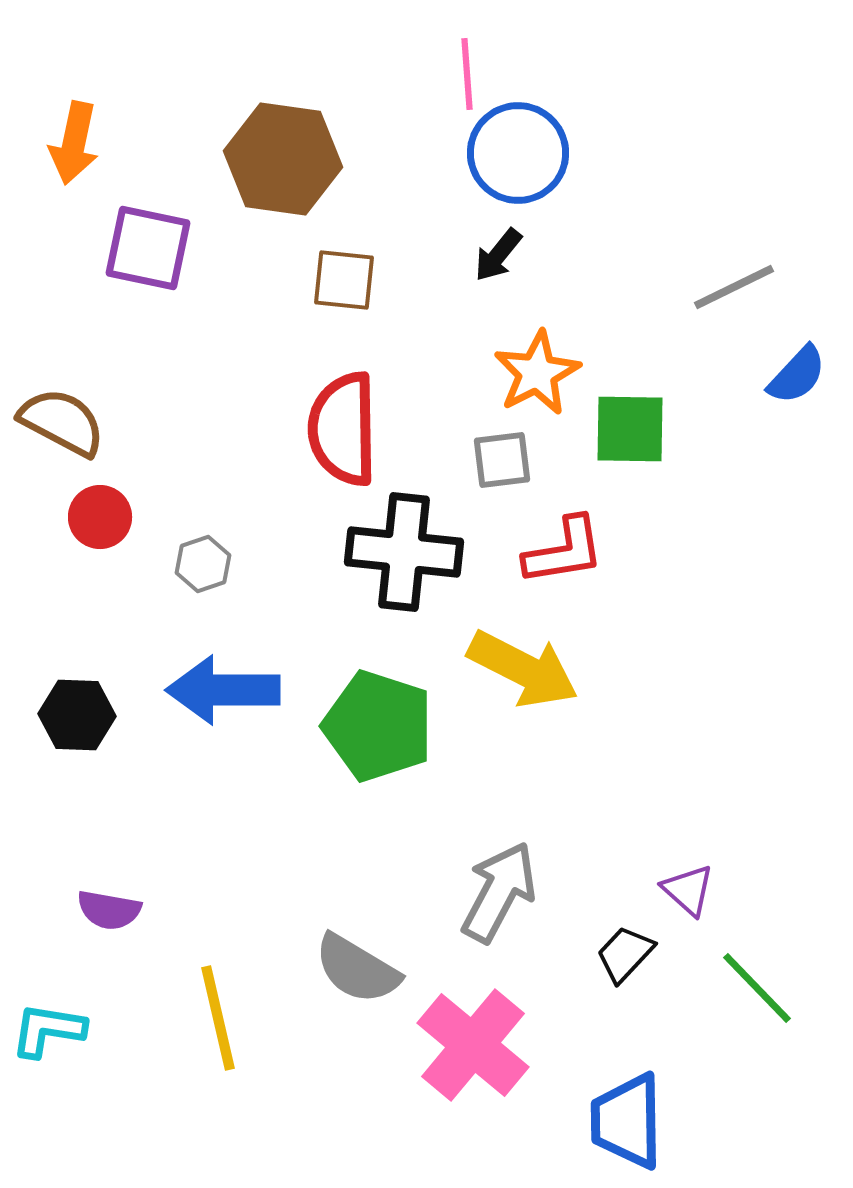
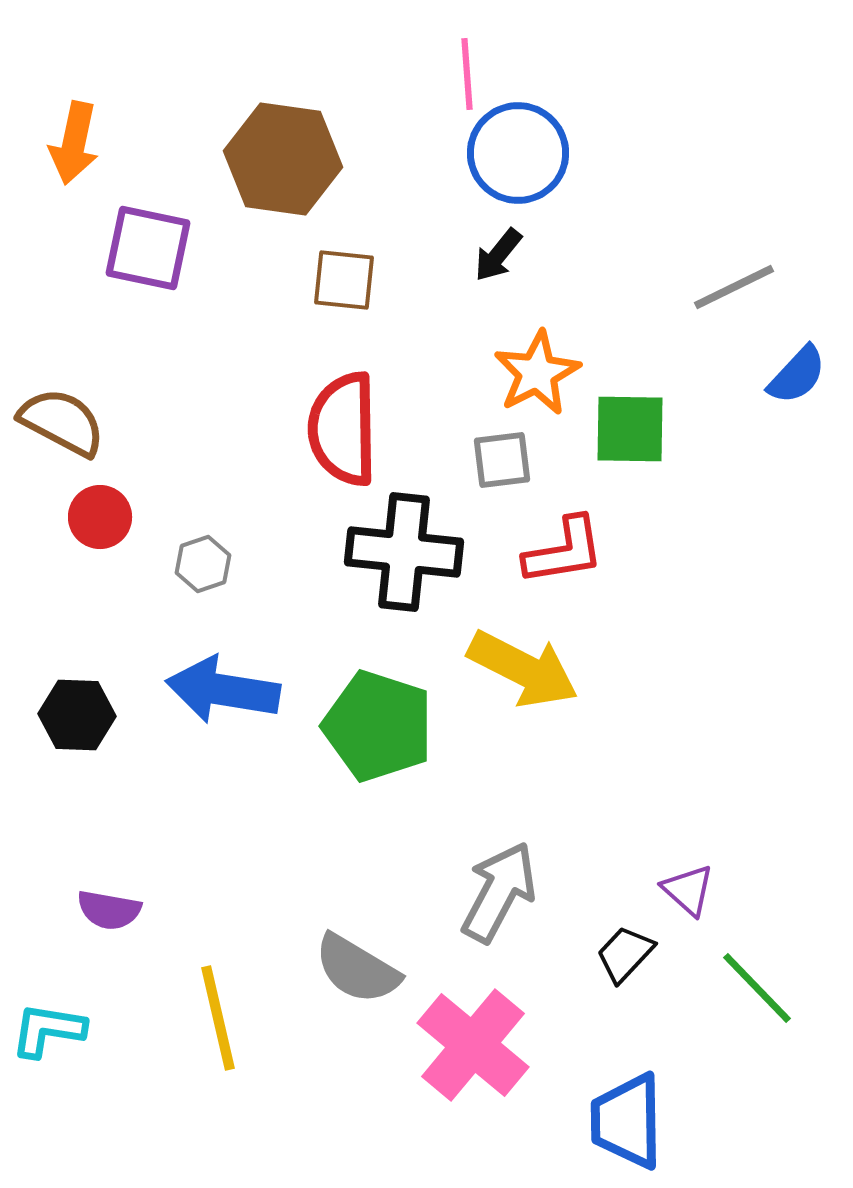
blue arrow: rotated 9 degrees clockwise
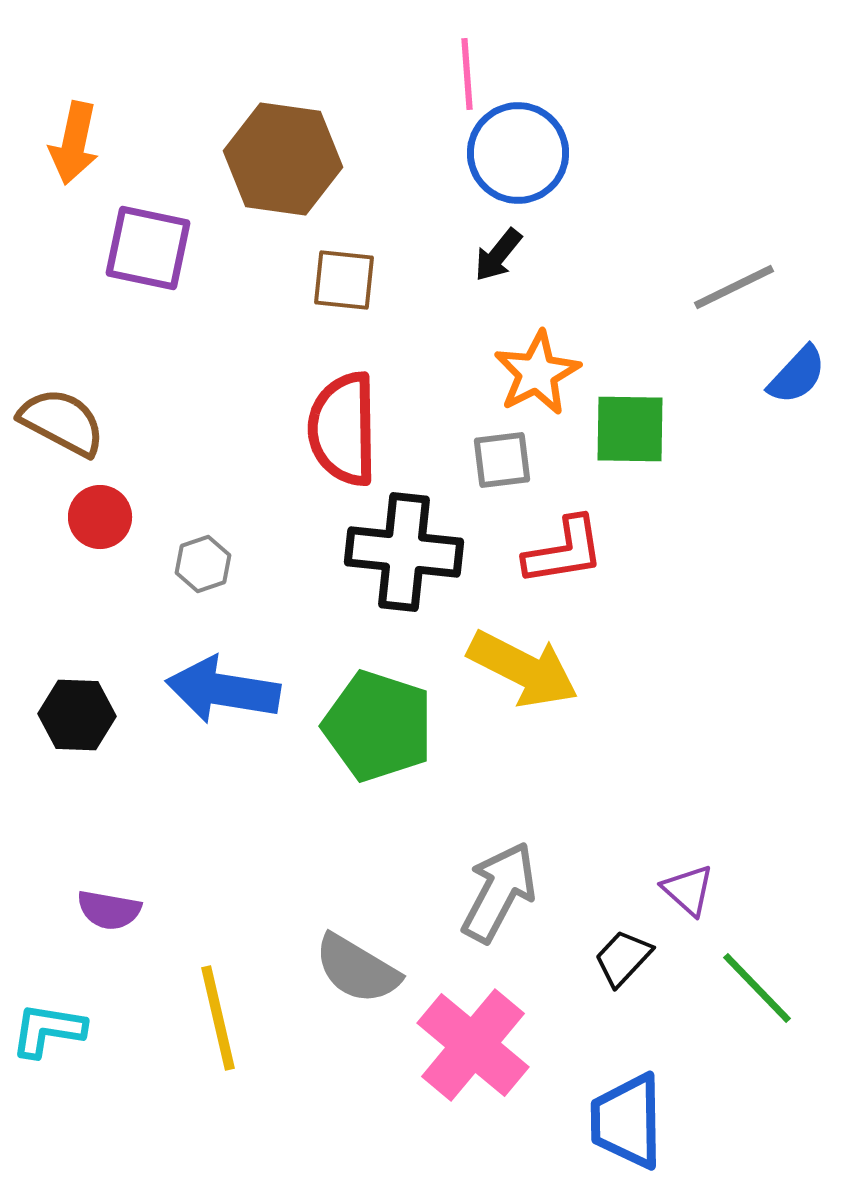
black trapezoid: moved 2 px left, 4 px down
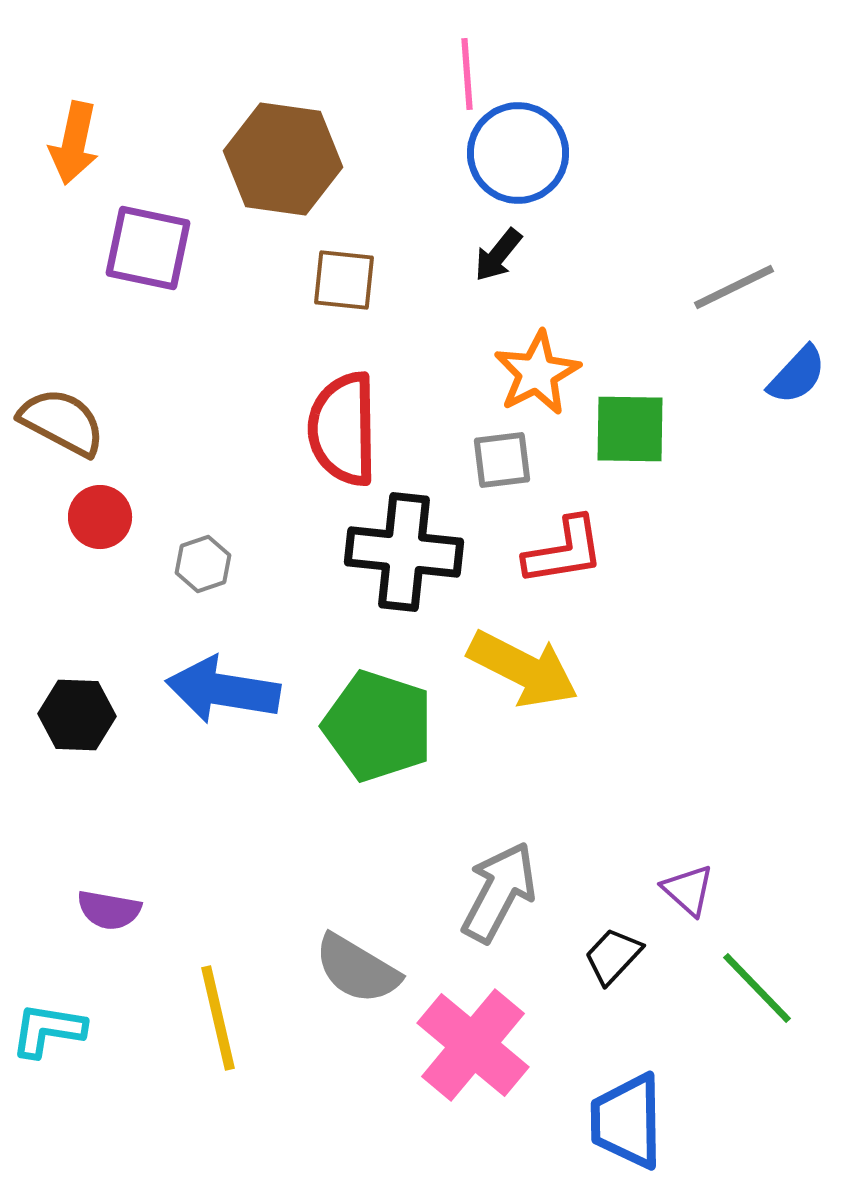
black trapezoid: moved 10 px left, 2 px up
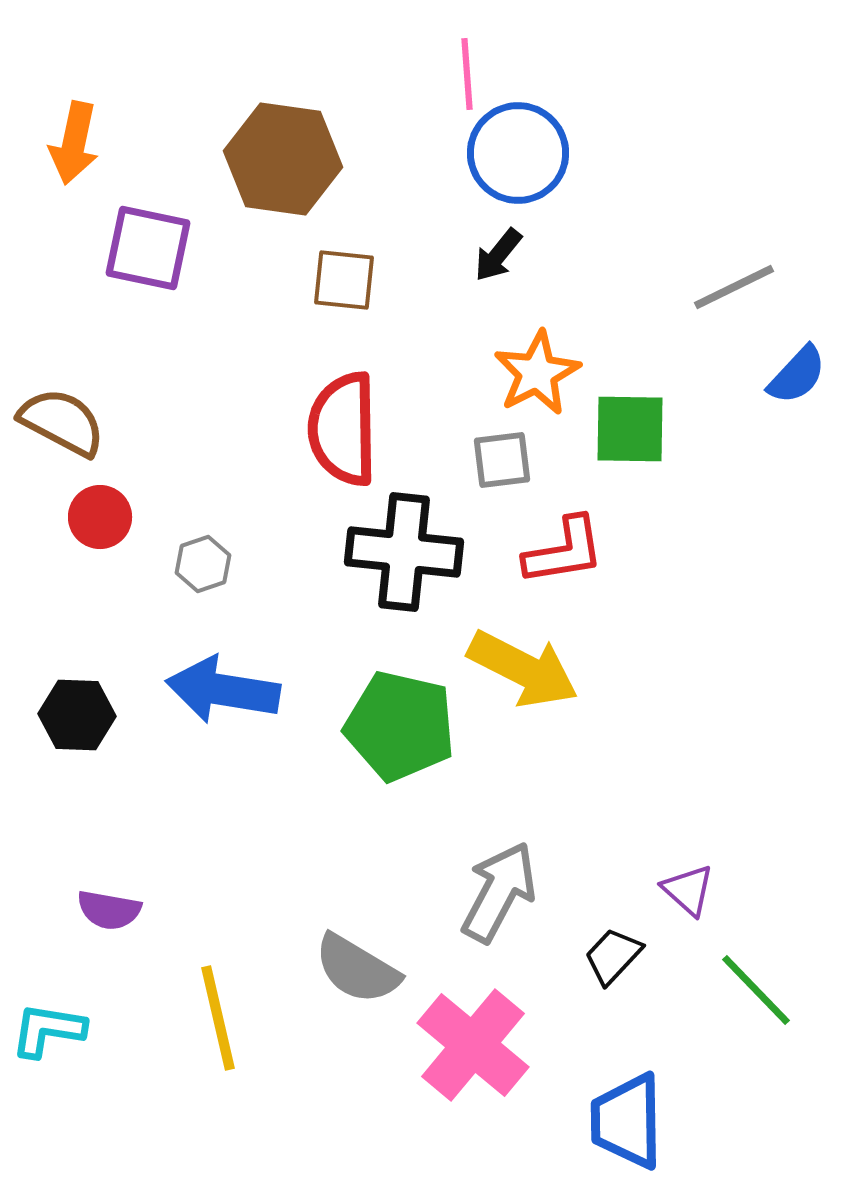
green pentagon: moved 22 px right; rotated 5 degrees counterclockwise
green line: moved 1 px left, 2 px down
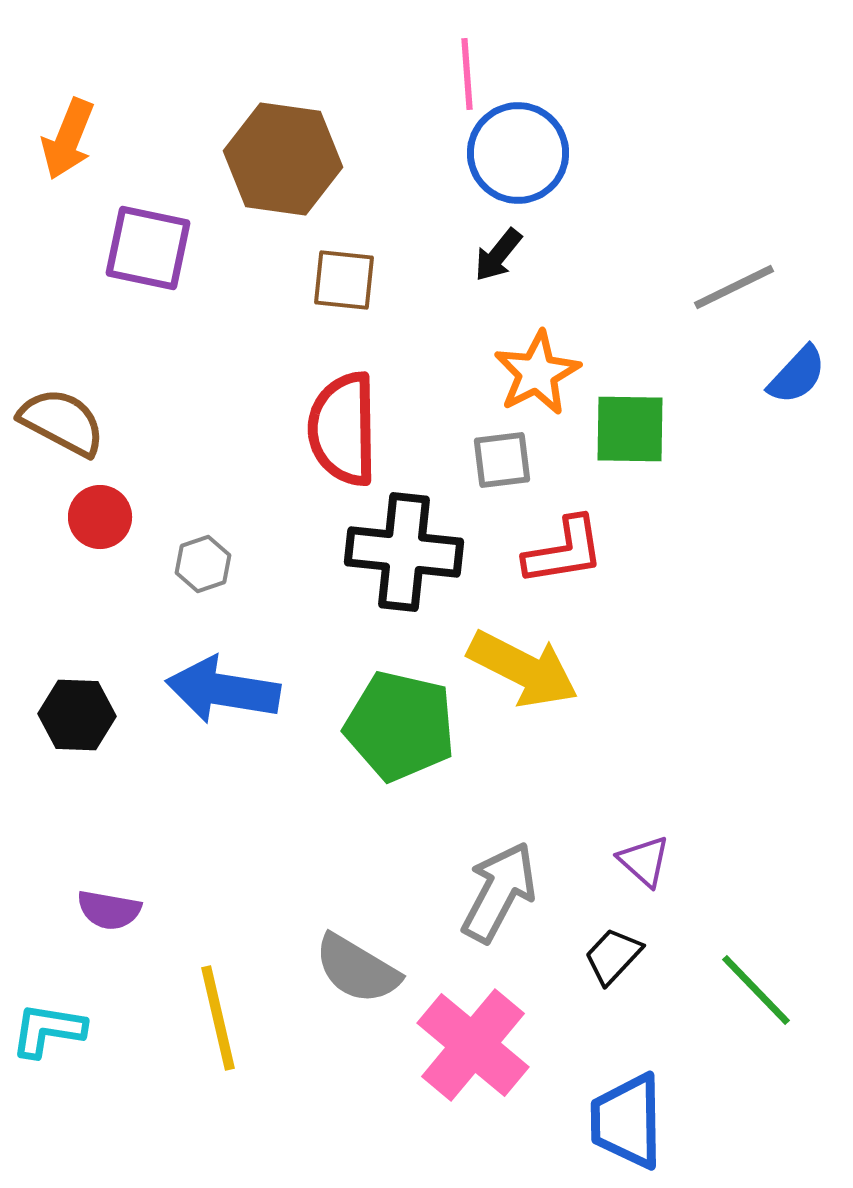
orange arrow: moved 6 px left, 4 px up; rotated 10 degrees clockwise
purple triangle: moved 44 px left, 29 px up
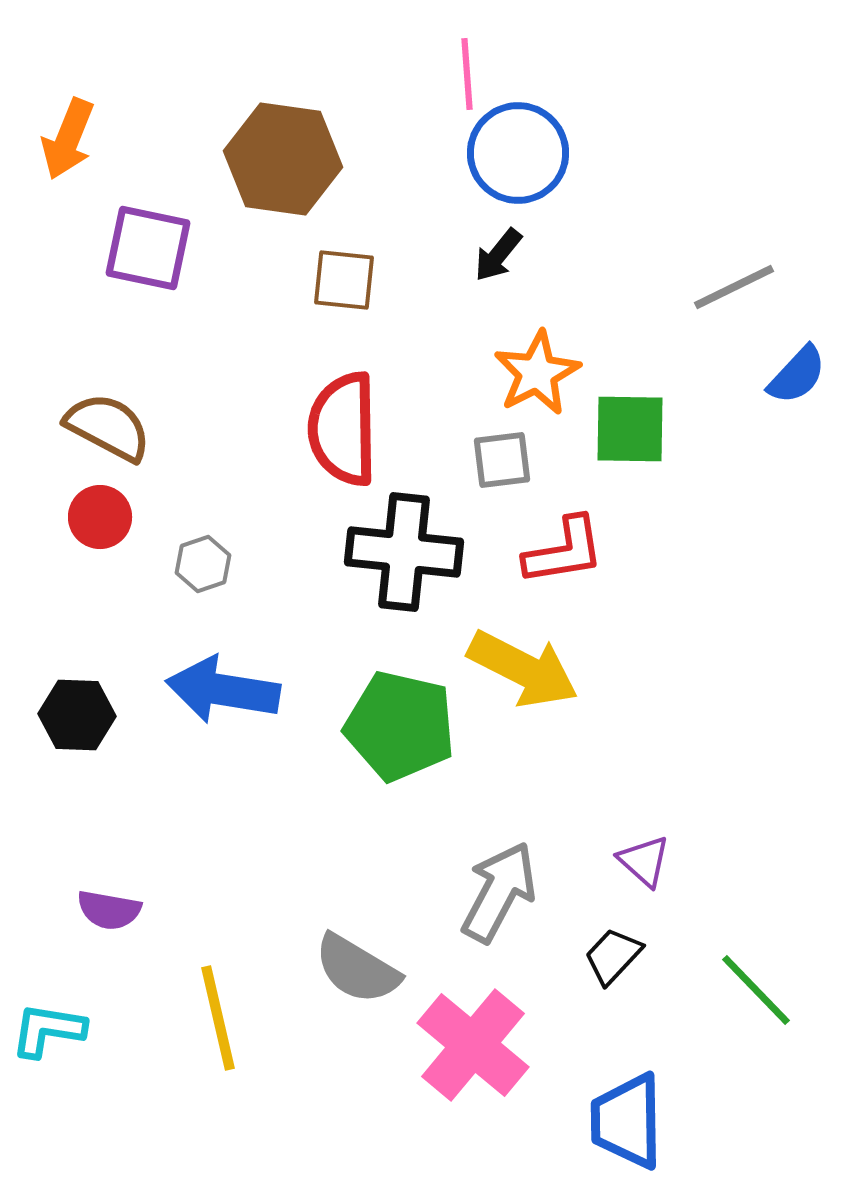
brown semicircle: moved 46 px right, 5 px down
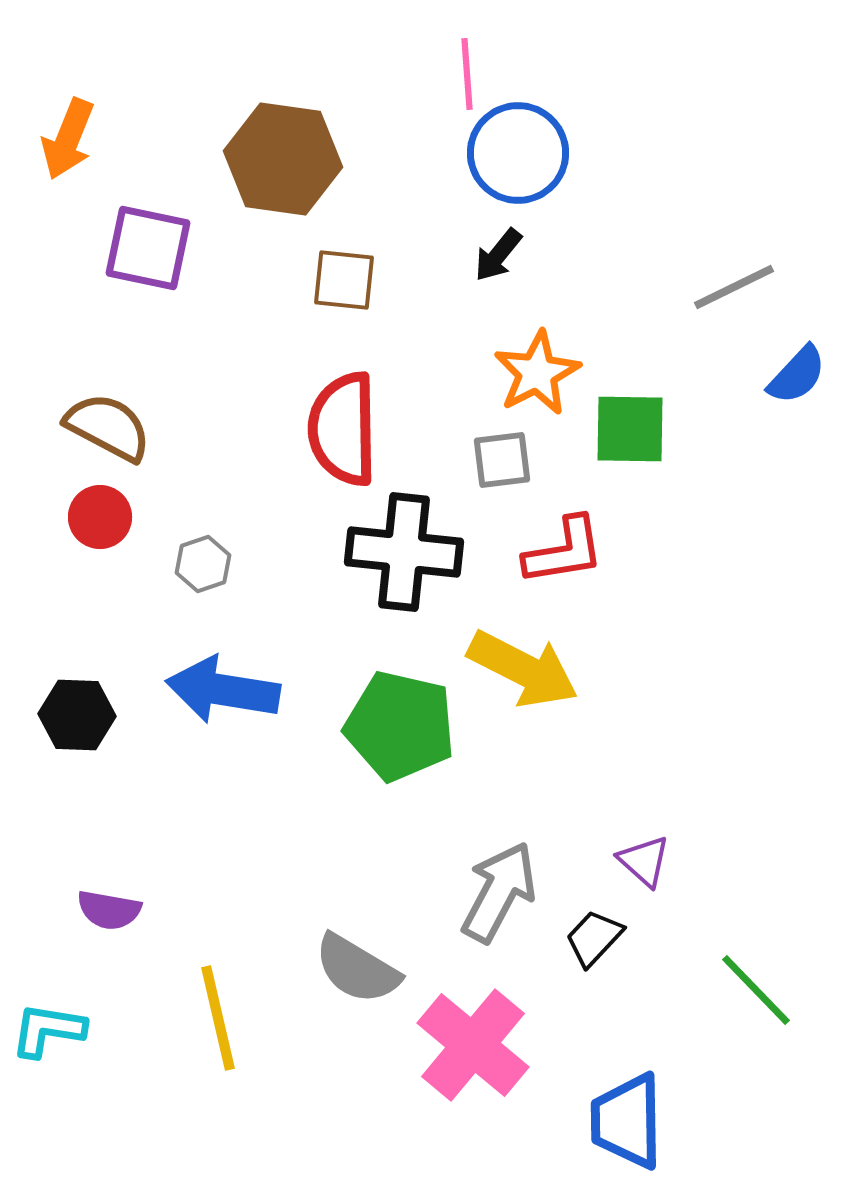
black trapezoid: moved 19 px left, 18 px up
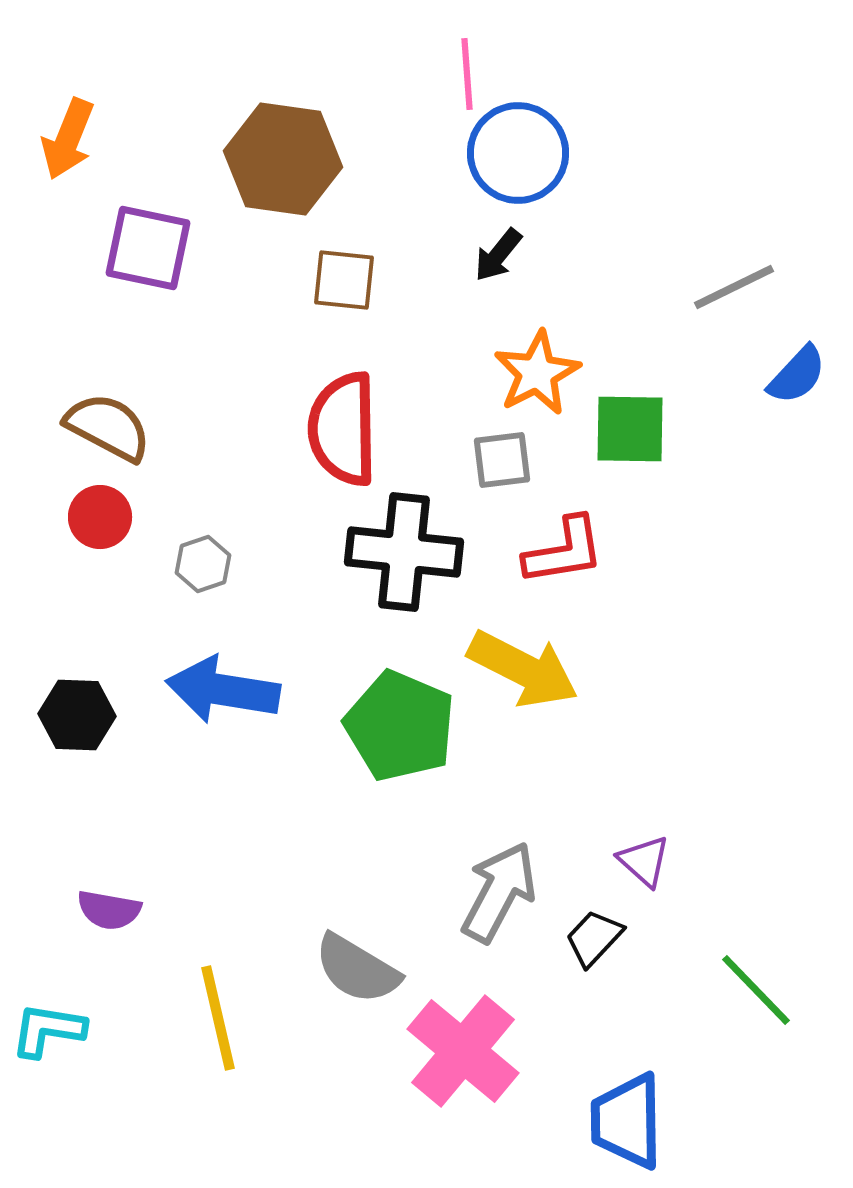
green pentagon: rotated 10 degrees clockwise
pink cross: moved 10 px left, 6 px down
